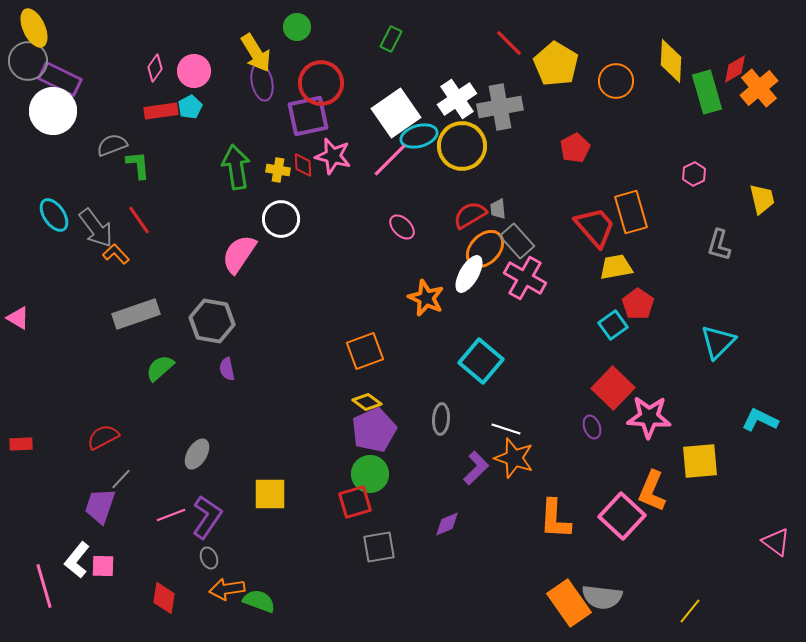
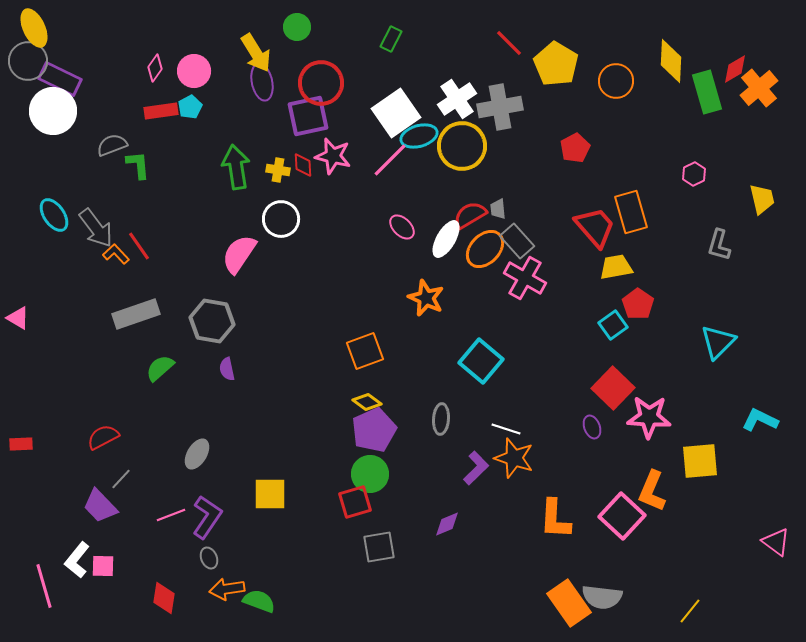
red line at (139, 220): moved 26 px down
white ellipse at (469, 274): moved 23 px left, 35 px up
purple trapezoid at (100, 506): rotated 63 degrees counterclockwise
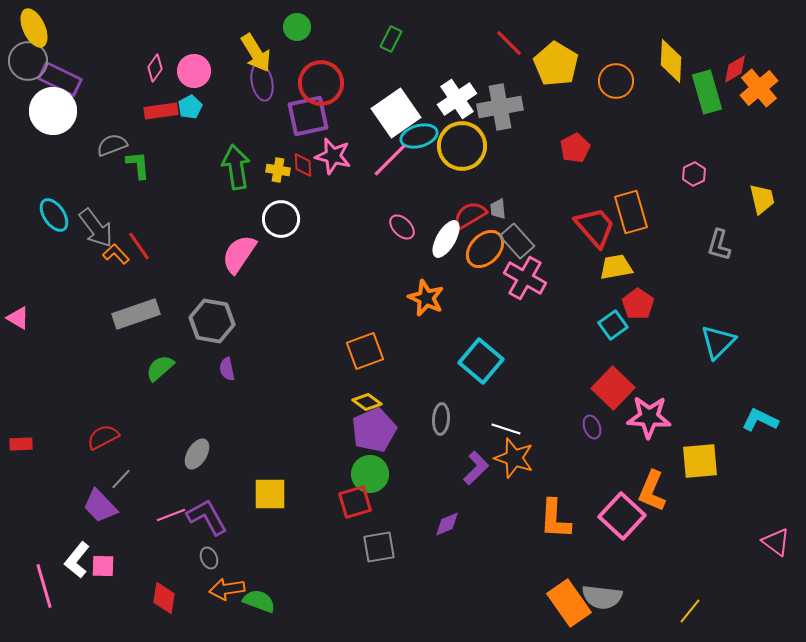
purple L-shape at (207, 517): rotated 63 degrees counterclockwise
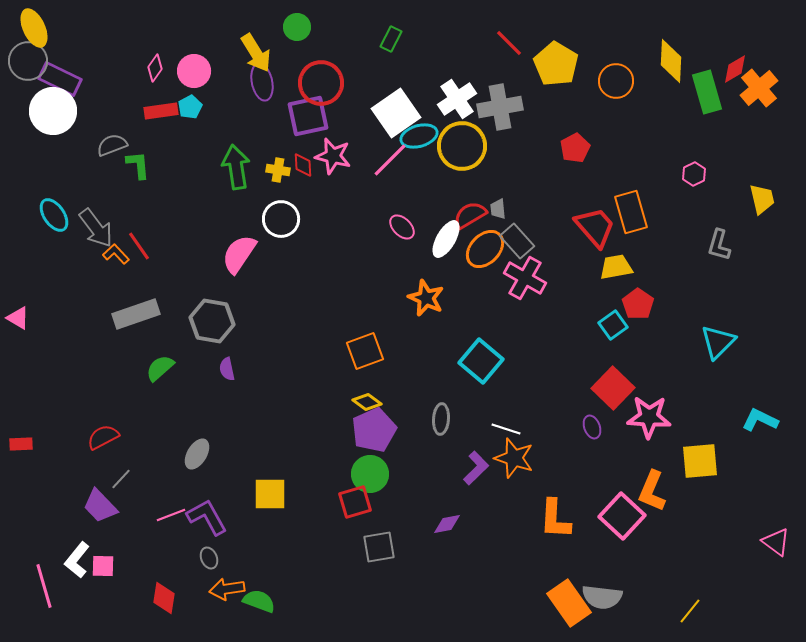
purple diamond at (447, 524): rotated 12 degrees clockwise
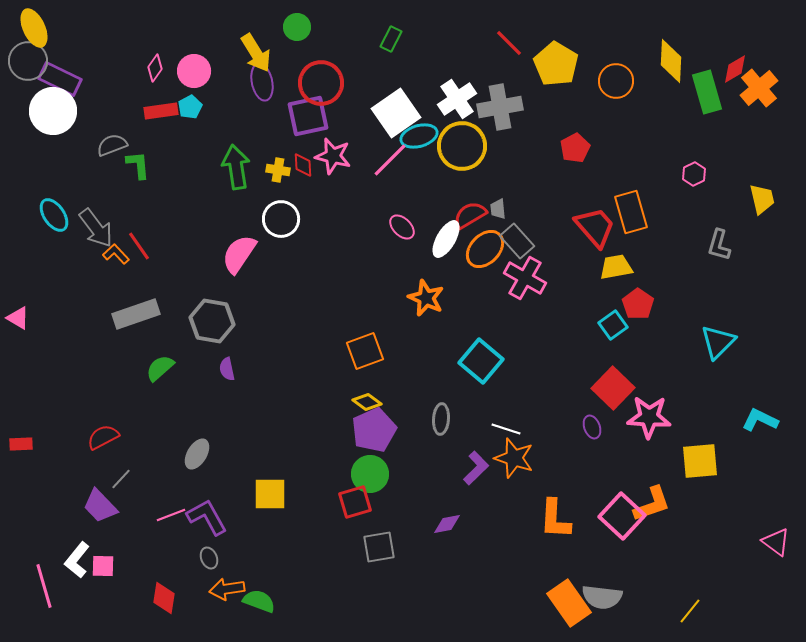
orange L-shape at (652, 491): moved 13 px down; rotated 132 degrees counterclockwise
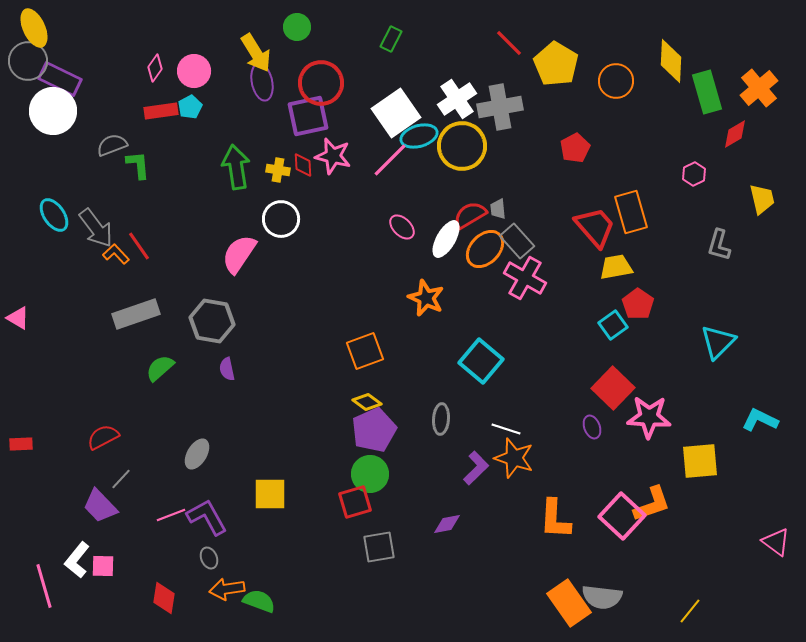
red diamond at (735, 69): moved 65 px down
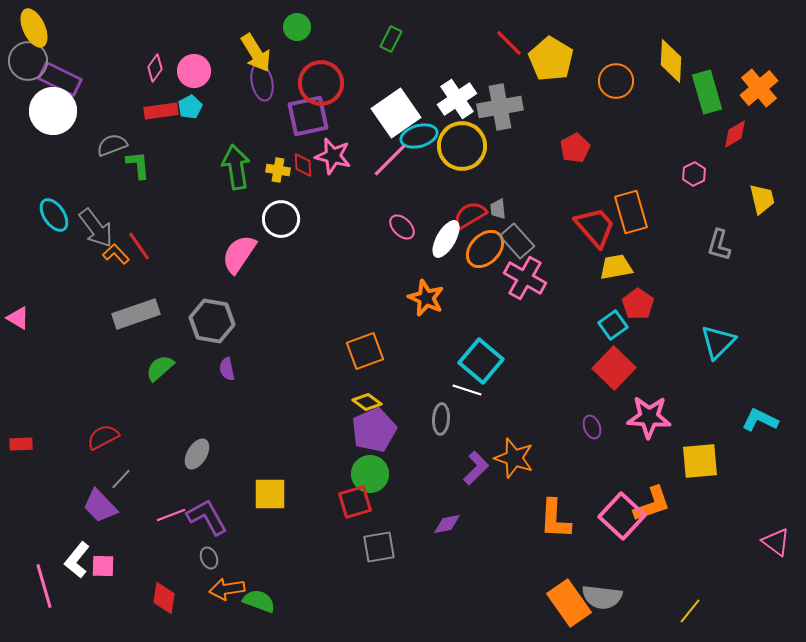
yellow pentagon at (556, 64): moved 5 px left, 5 px up
red square at (613, 388): moved 1 px right, 20 px up
white line at (506, 429): moved 39 px left, 39 px up
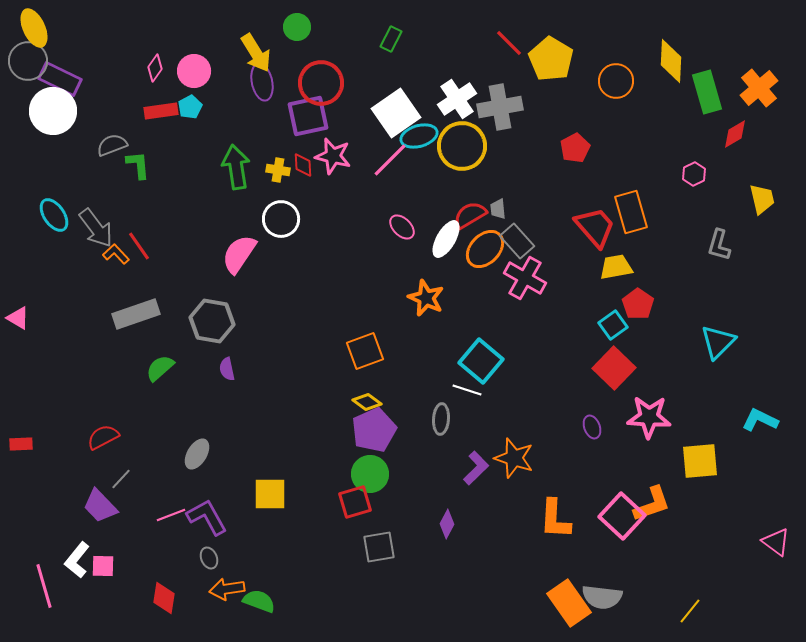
purple diamond at (447, 524): rotated 52 degrees counterclockwise
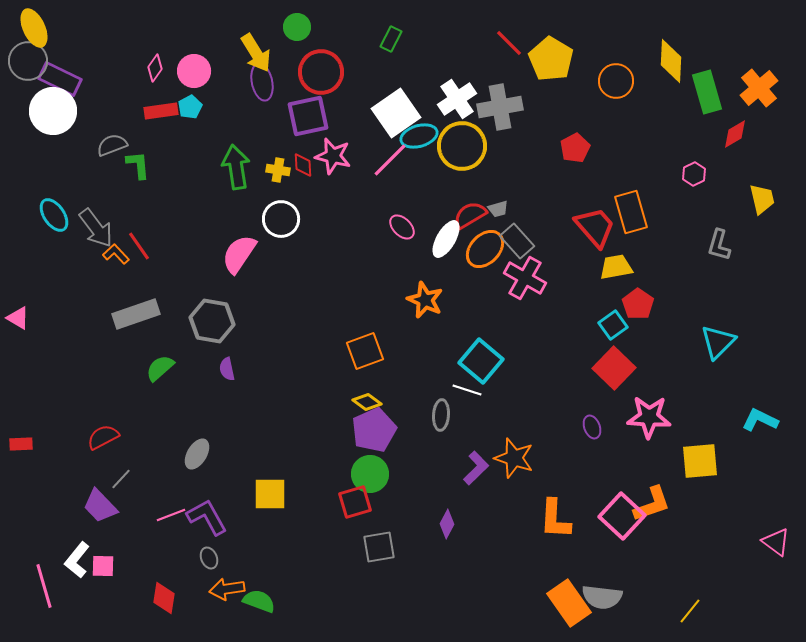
red circle at (321, 83): moved 11 px up
gray trapezoid at (498, 209): rotated 100 degrees counterclockwise
orange star at (426, 298): moved 1 px left, 2 px down
gray ellipse at (441, 419): moved 4 px up
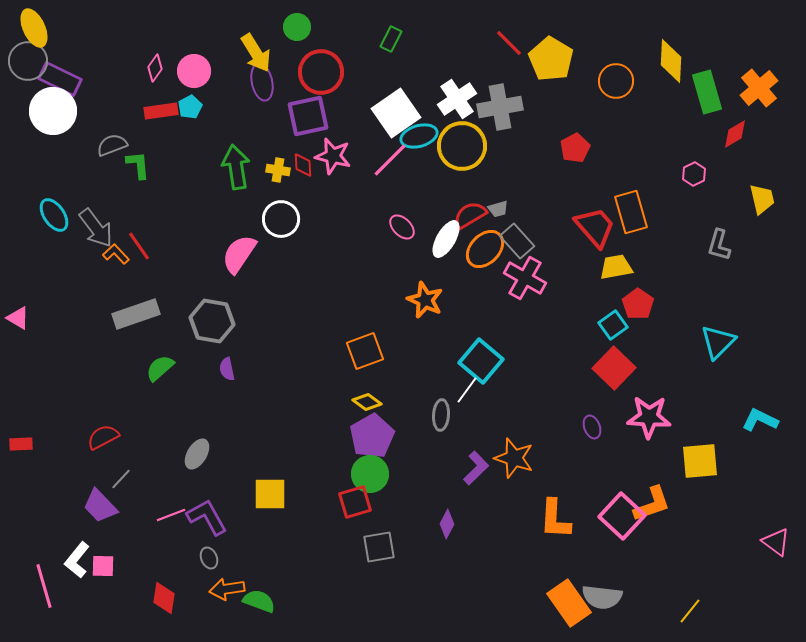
white line at (467, 390): rotated 72 degrees counterclockwise
purple pentagon at (374, 430): moved 2 px left, 6 px down; rotated 6 degrees counterclockwise
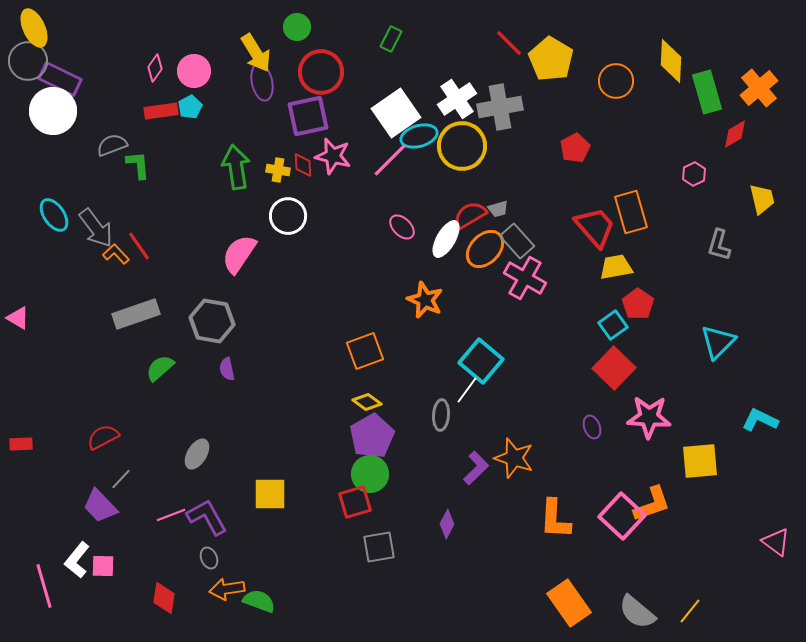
white circle at (281, 219): moved 7 px right, 3 px up
gray semicircle at (602, 597): moved 35 px right, 15 px down; rotated 33 degrees clockwise
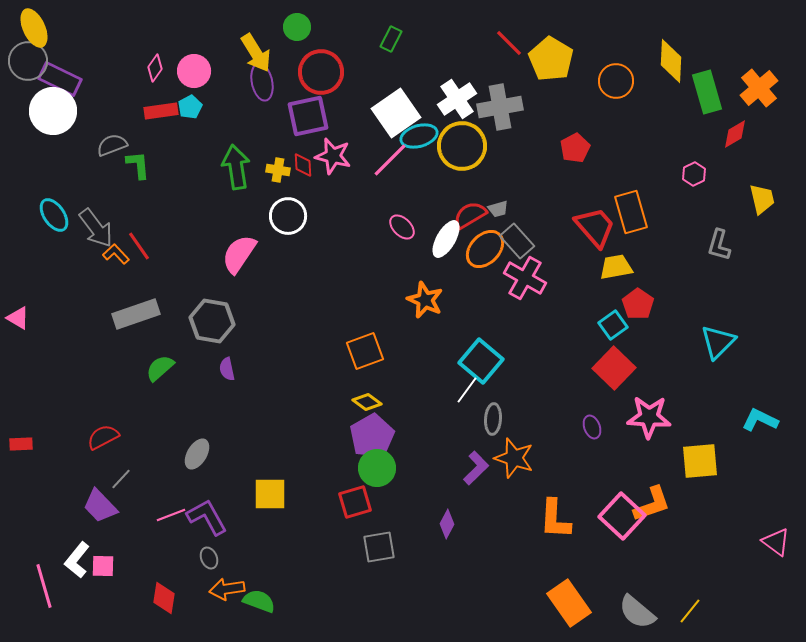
gray ellipse at (441, 415): moved 52 px right, 4 px down
green circle at (370, 474): moved 7 px right, 6 px up
